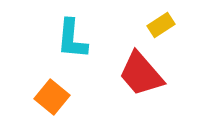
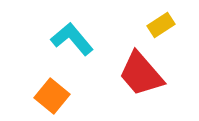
cyan L-shape: rotated 135 degrees clockwise
orange square: moved 1 px up
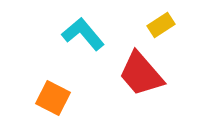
cyan L-shape: moved 11 px right, 5 px up
orange square: moved 1 px right, 2 px down; rotated 12 degrees counterclockwise
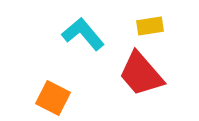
yellow rectangle: moved 11 px left, 1 px down; rotated 24 degrees clockwise
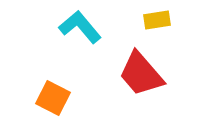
yellow rectangle: moved 7 px right, 6 px up
cyan L-shape: moved 3 px left, 7 px up
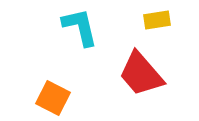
cyan L-shape: rotated 27 degrees clockwise
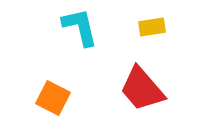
yellow rectangle: moved 5 px left, 7 px down
red trapezoid: moved 1 px right, 15 px down
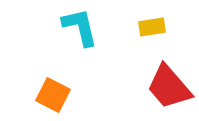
red trapezoid: moved 27 px right, 2 px up
orange square: moved 3 px up
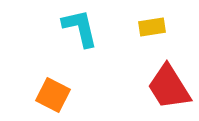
cyan L-shape: moved 1 px down
red trapezoid: rotated 9 degrees clockwise
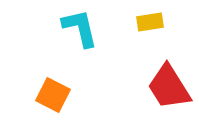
yellow rectangle: moved 2 px left, 5 px up
